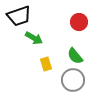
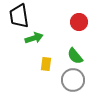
black trapezoid: rotated 100 degrees clockwise
green arrow: rotated 48 degrees counterclockwise
yellow rectangle: rotated 24 degrees clockwise
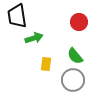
black trapezoid: moved 2 px left
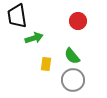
red circle: moved 1 px left, 1 px up
green semicircle: moved 3 px left
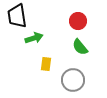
green semicircle: moved 8 px right, 9 px up
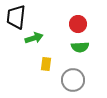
black trapezoid: moved 1 px left, 1 px down; rotated 15 degrees clockwise
red circle: moved 3 px down
green semicircle: rotated 54 degrees counterclockwise
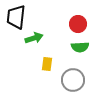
yellow rectangle: moved 1 px right
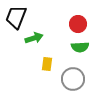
black trapezoid: rotated 15 degrees clockwise
gray circle: moved 1 px up
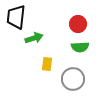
black trapezoid: rotated 15 degrees counterclockwise
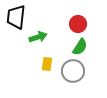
green arrow: moved 4 px right, 1 px up
green semicircle: rotated 54 degrees counterclockwise
gray circle: moved 8 px up
